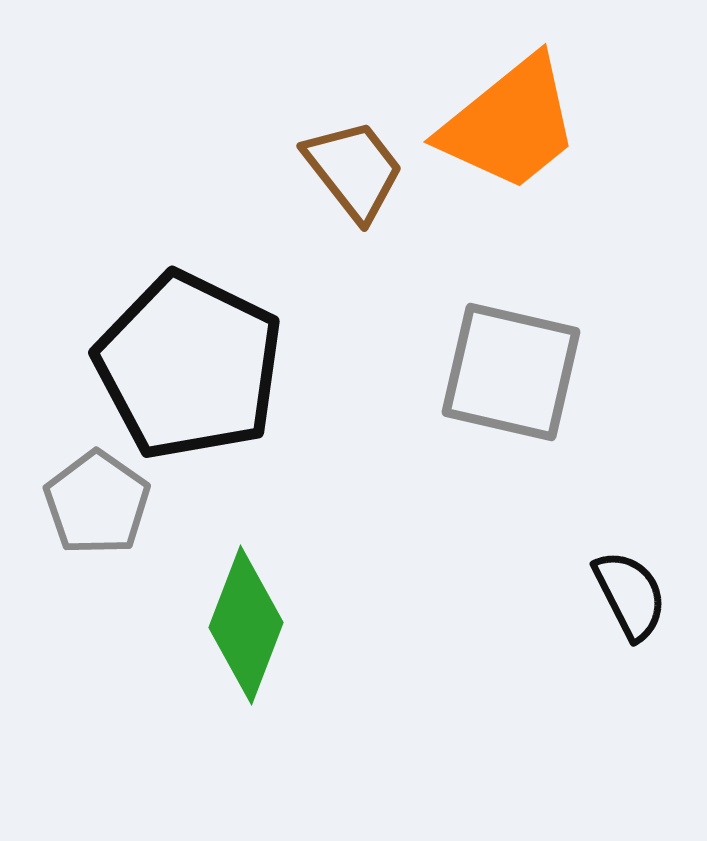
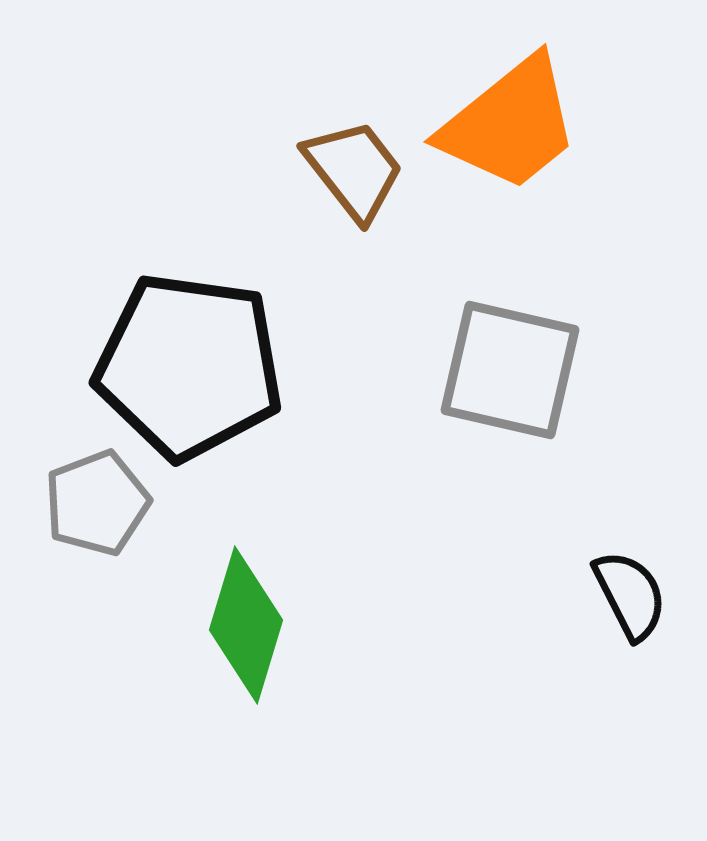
black pentagon: rotated 18 degrees counterclockwise
gray square: moved 1 px left, 2 px up
gray pentagon: rotated 16 degrees clockwise
green diamond: rotated 4 degrees counterclockwise
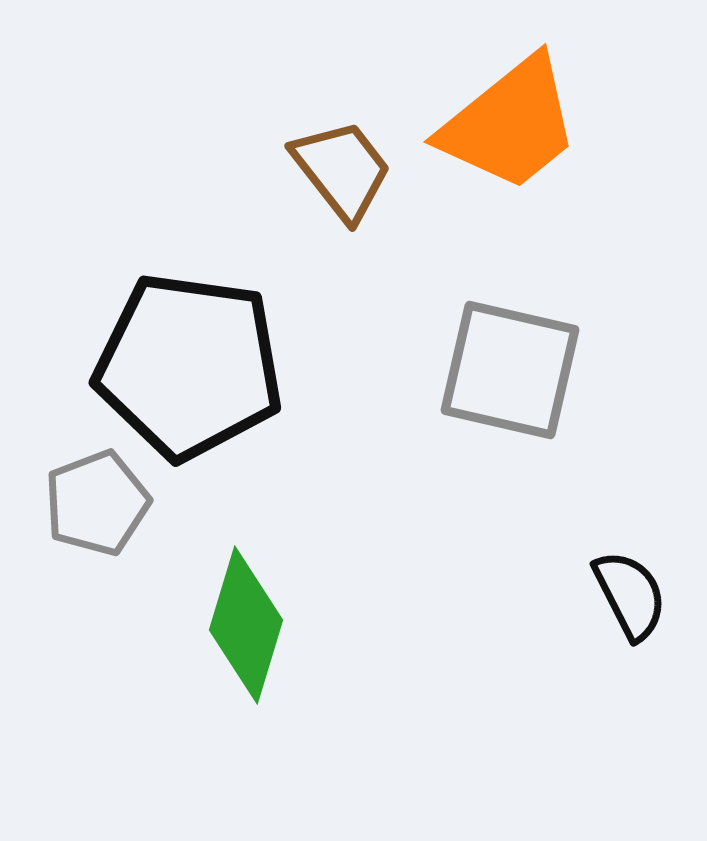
brown trapezoid: moved 12 px left
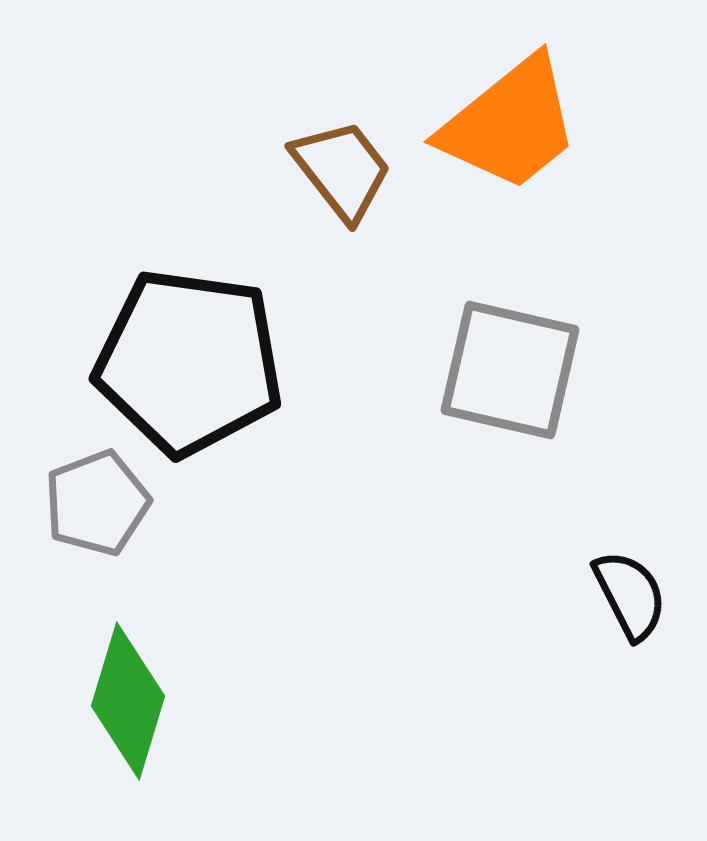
black pentagon: moved 4 px up
green diamond: moved 118 px left, 76 px down
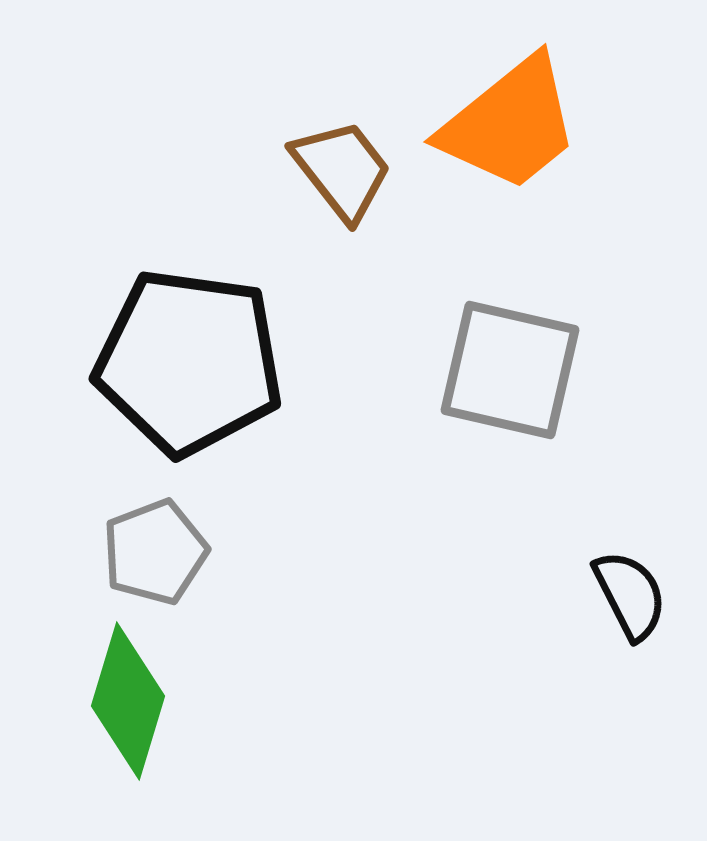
gray pentagon: moved 58 px right, 49 px down
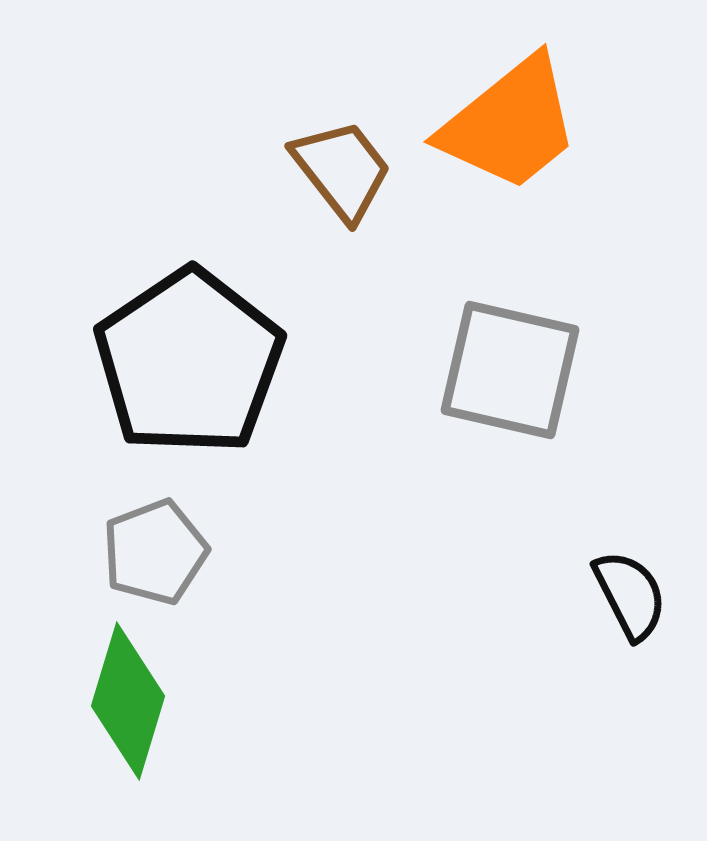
black pentagon: rotated 30 degrees clockwise
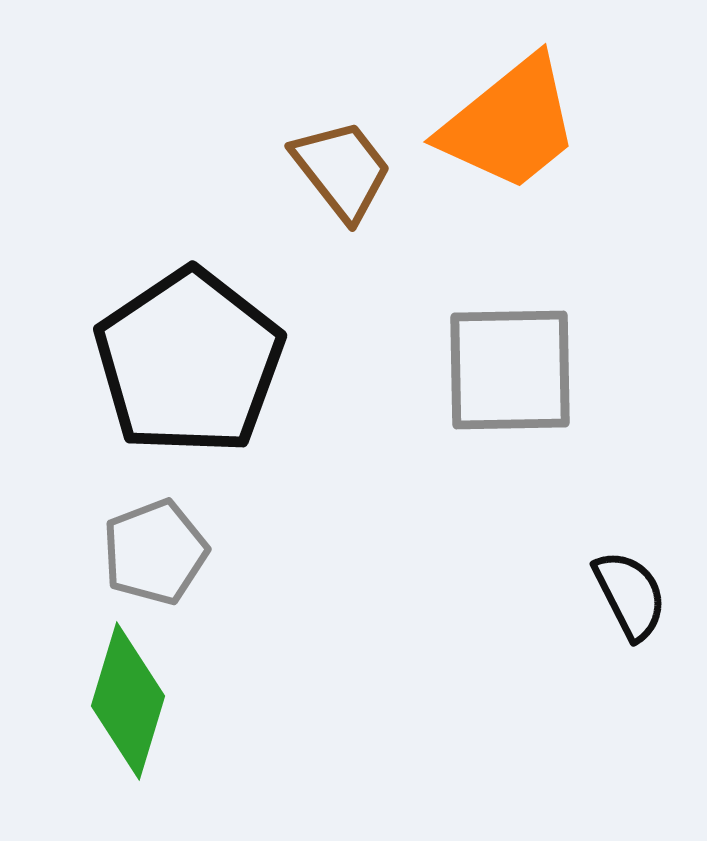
gray square: rotated 14 degrees counterclockwise
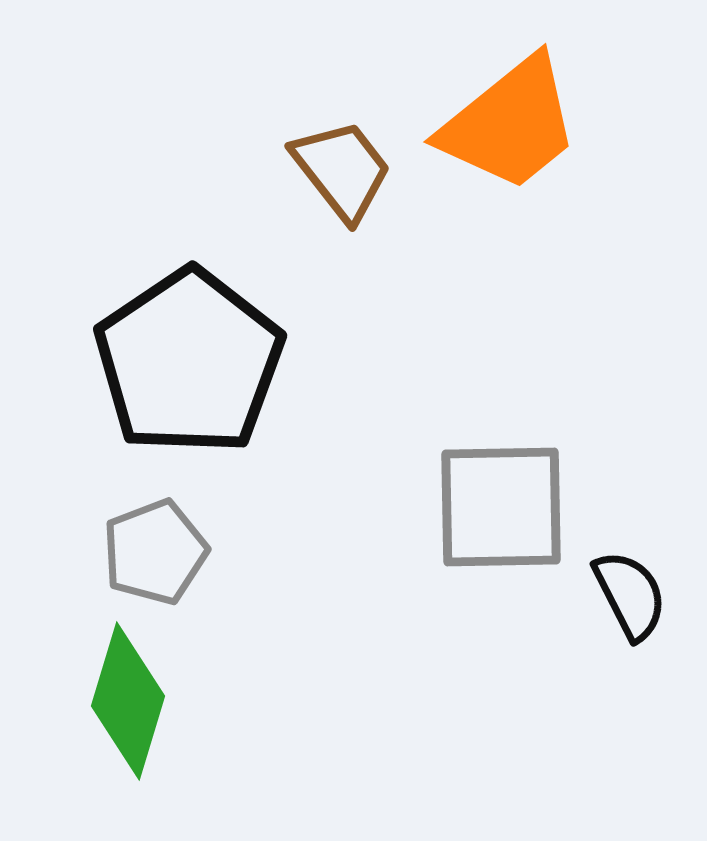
gray square: moved 9 px left, 137 px down
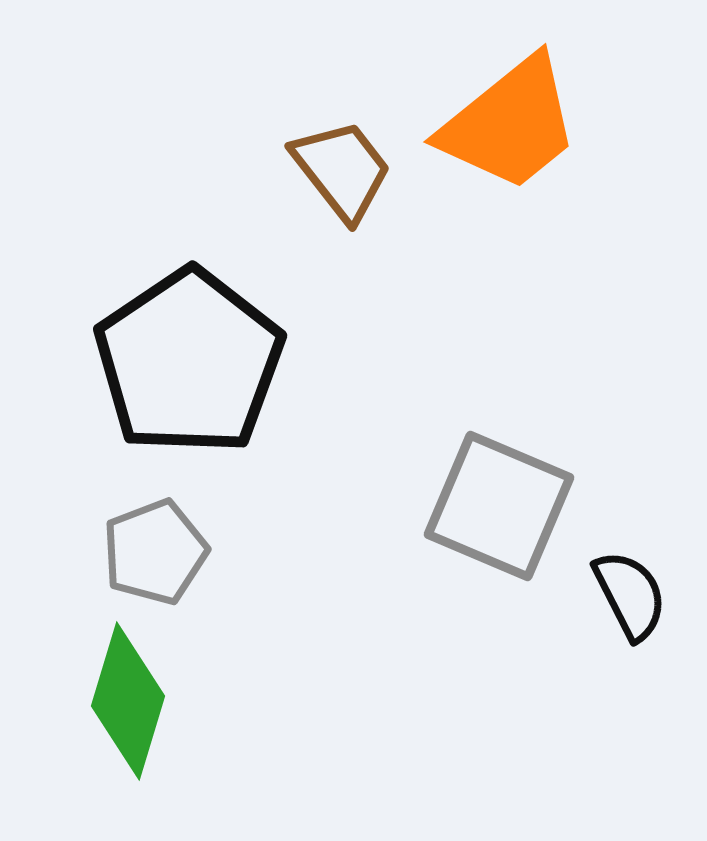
gray square: moved 2 px left, 1 px up; rotated 24 degrees clockwise
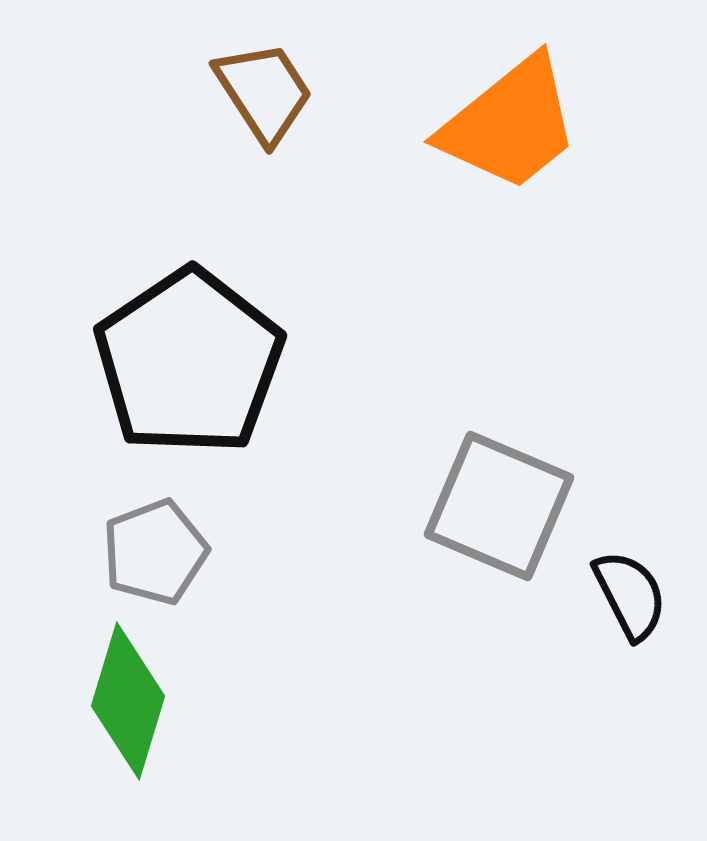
brown trapezoid: moved 78 px left, 78 px up; rotated 5 degrees clockwise
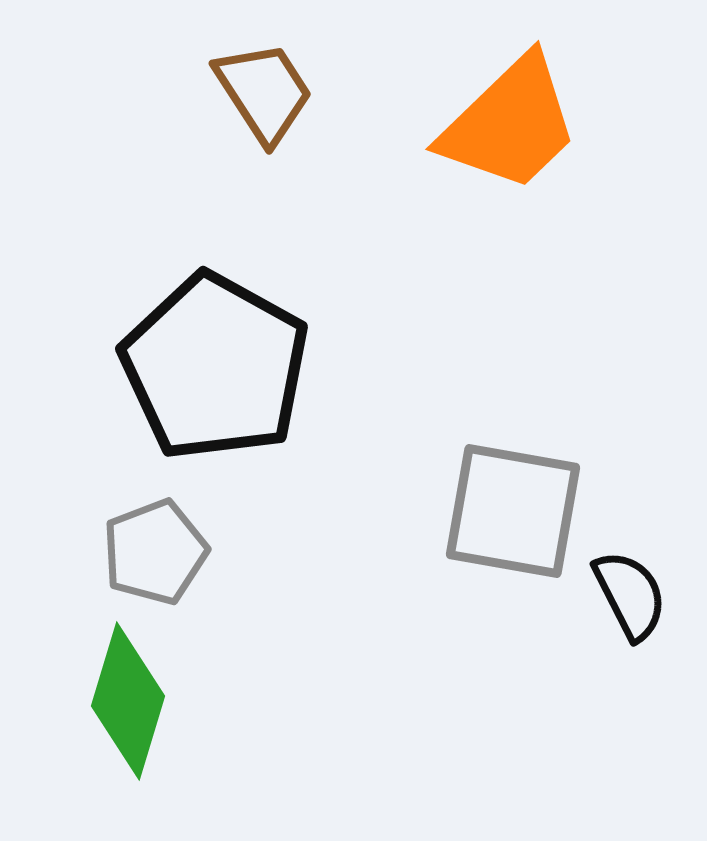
orange trapezoid: rotated 5 degrees counterclockwise
black pentagon: moved 26 px right, 5 px down; rotated 9 degrees counterclockwise
gray square: moved 14 px right, 5 px down; rotated 13 degrees counterclockwise
